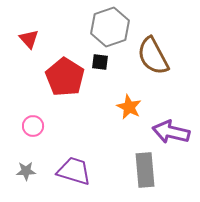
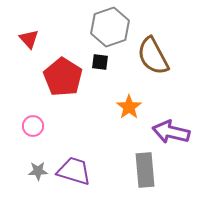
red pentagon: moved 2 px left
orange star: rotated 10 degrees clockwise
gray star: moved 12 px right
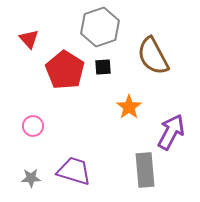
gray hexagon: moved 10 px left
black square: moved 3 px right, 5 px down; rotated 12 degrees counterclockwise
red pentagon: moved 2 px right, 7 px up
purple arrow: rotated 105 degrees clockwise
gray star: moved 7 px left, 7 px down
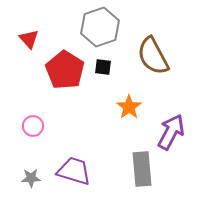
black square: rotated 12 degrees clockwise
gray rectangle: moved 3 px left, 1 px up
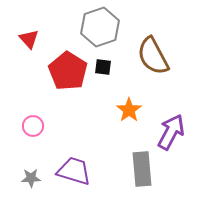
red pentagon: moved 3 px right, 1 px down
orange star: moved 3 px down
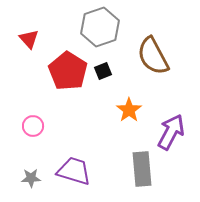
black square: moved 4 px down; rotated 30 degrees counterclockwise
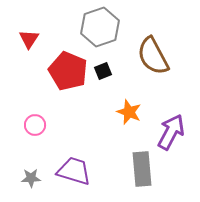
red triangle: rotated 15 degrees clockwise
red pentagon: rotated 9 degrees counterclockwise
orange star: moved 2 px down; rotated 15 degrees counterclockwise
pink circle: moved 2 px right, 1 px up
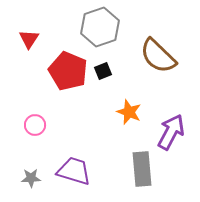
brown semicircle: moved 5 px right; rotated 18 degrees counterclockwise
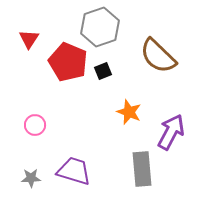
red pentagon: moved 9 px up
